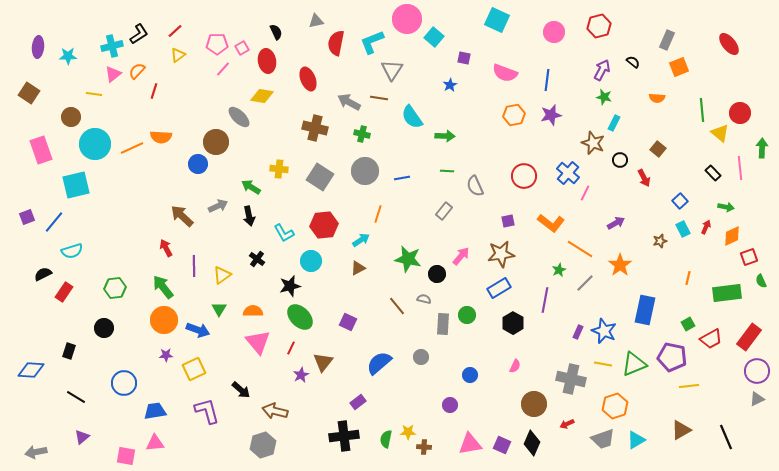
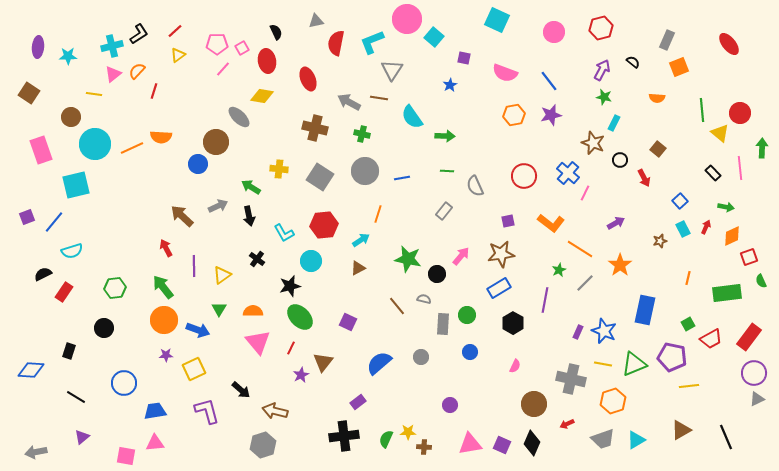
red hexagon at (599, 26): moved 2 px right, 2 px down
blue line at (547, 80): moved 2 px right, 1 px down; rotated 45 degrees counterclockwise
purple circle at (757, 371): moved 3 px left, 2 px down
blue circle at (470, 375): moved 23 px up
orange hexagon at (615, 406): moved 2 px left, 5 px up
green semicircle at (386, 439): rotated 12 degrees clockwise
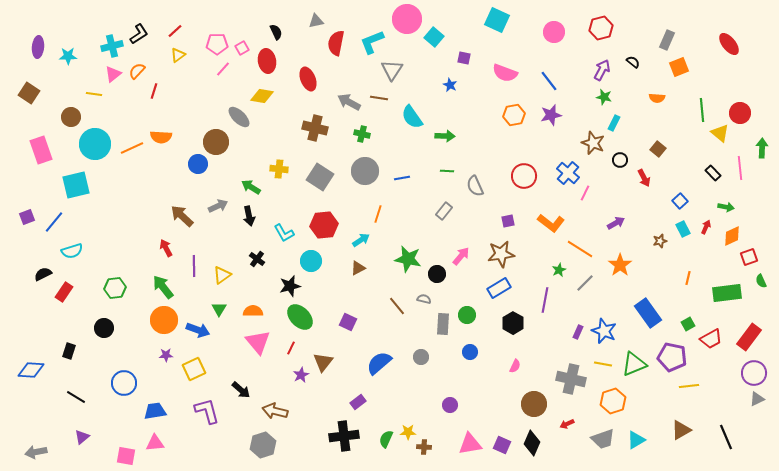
blue star at (450, 85): rotated 16 degrees counterclockwise
blue rectangle at (645, 310): moved 3 px right, 3 px down; rotated 48 degrees counterclockwise
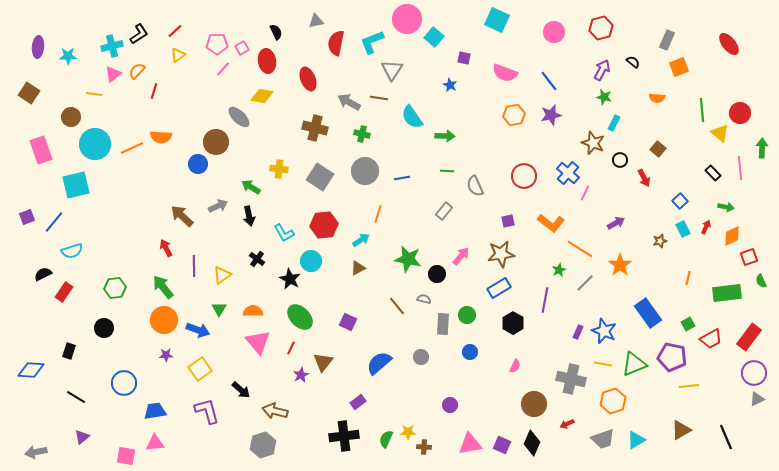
black star at (290, 286): moved 7 px up; rotated 30 degrees counterclockwise
yellow square at (194, 369): moved 6 px right; rotated 10 degrees counterclockwise
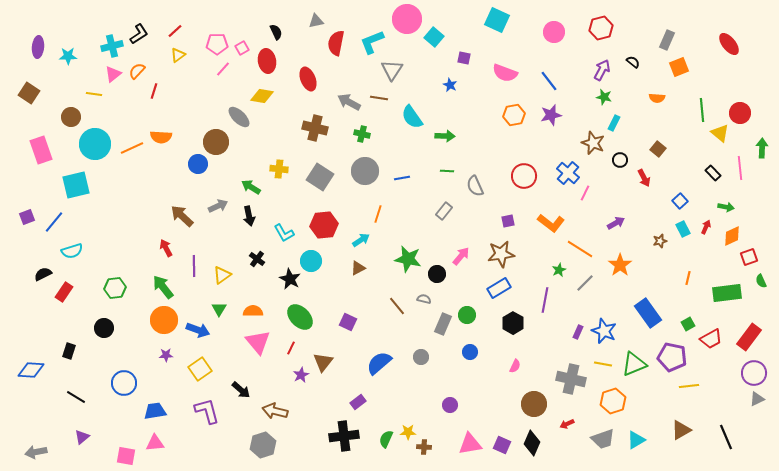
gray rectangle at (443, 324): rotated 20 degrees clockwise
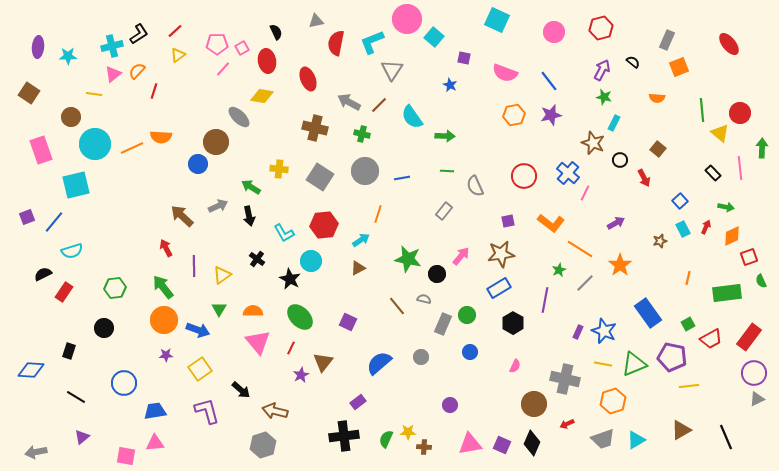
brown line at (379, 98): moved 7 px down; rotated 54 degrees counterclockwise
gray cross at (571, 379): moved 6 px left
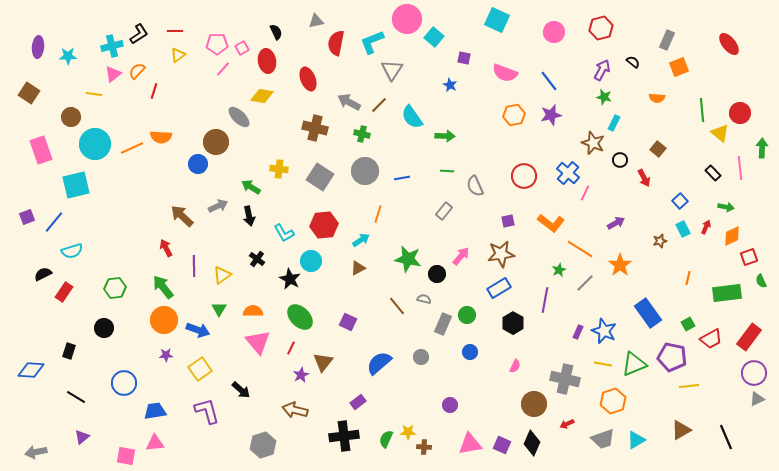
red line at (175, 31): rotated 42 degrees clockwise
brown arrow at (275, 411): moved 20 px right, 1 px up
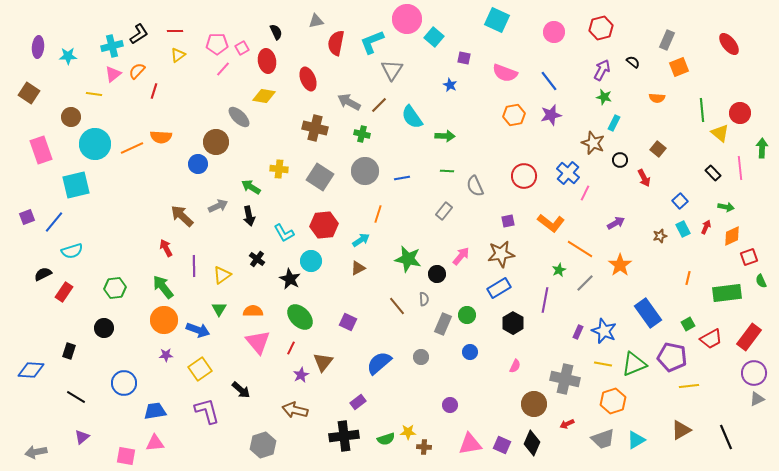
yellow diamond at (262, 96): moved 2 px right
brown star at (660, 241): moved 5 px up
gray semicircle at (424, 299): rotated 72 degrees clockwise
green semicircle at (386, 439): rotated 132 degrees counterclockwise
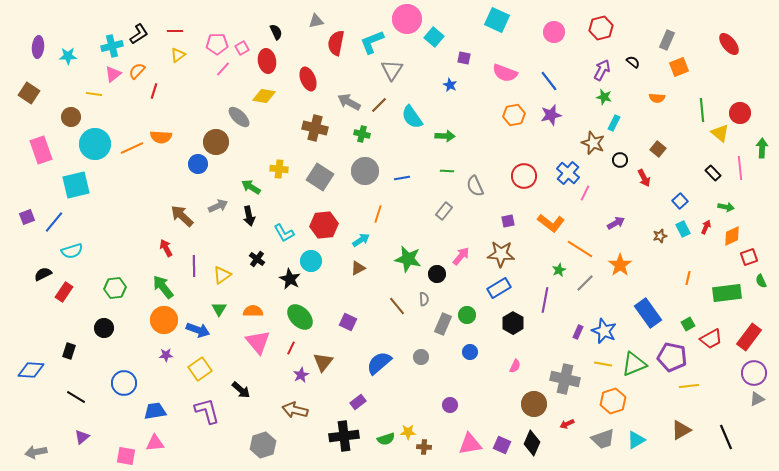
brown star at (501, 254): rotated 12 degrees clockwise
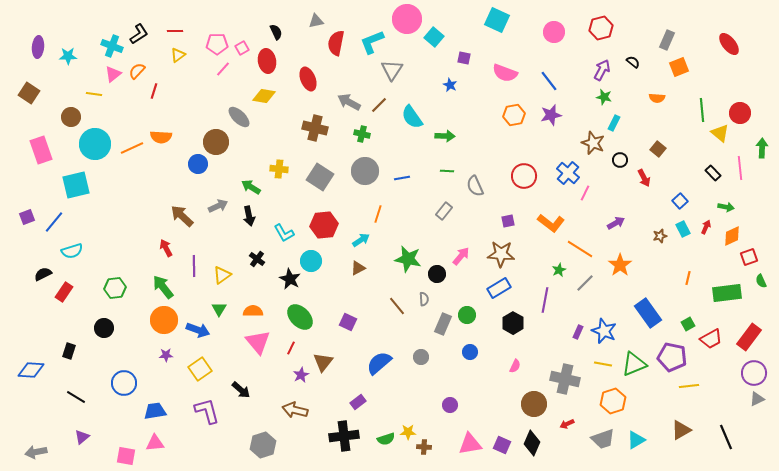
cyan cross at (112, 46): rotated 35 degrees clockwise
